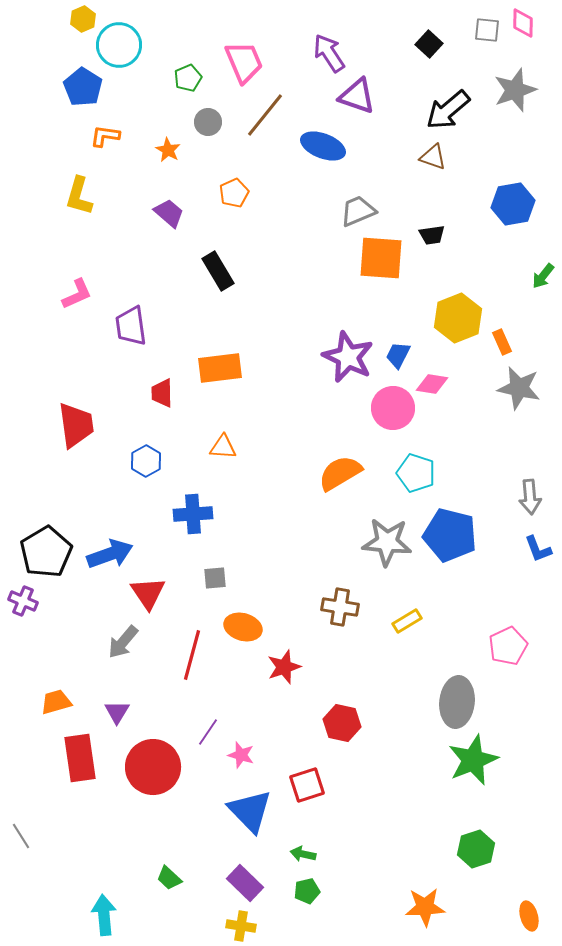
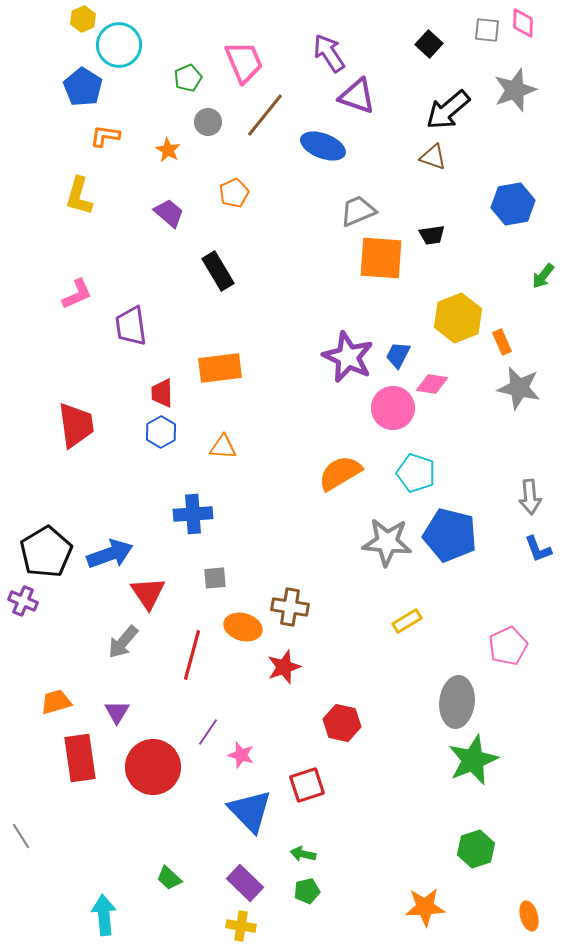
blue hexagon at (146, 461): moved 15 px right, 29 px up
brown cross at (340, 607): moved 50 px left
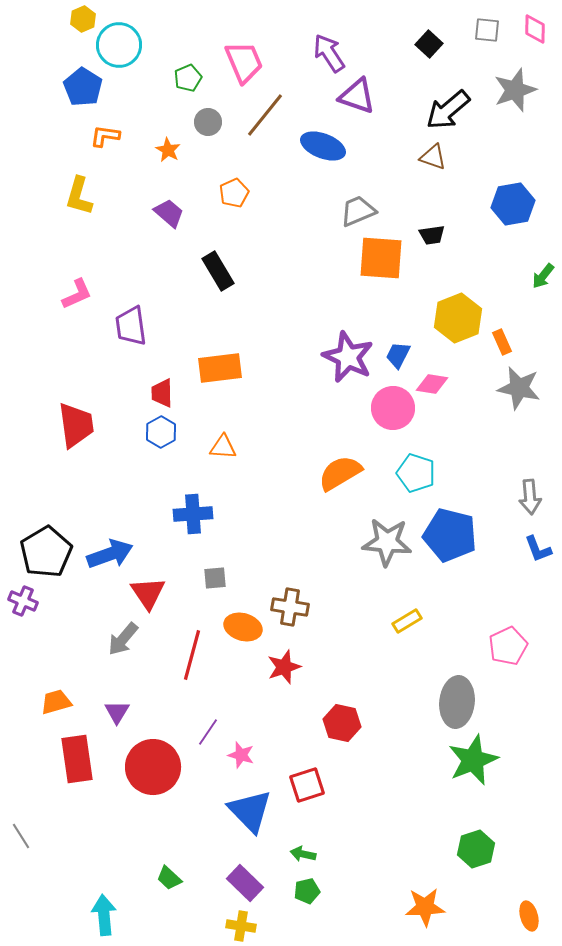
pink diamond at (523, 23): moved 12 px right, 6 px down
gray arrow at (123, 642): moved 3 px up
red rectangle at (80, 758): moved 3 px left, 1 px down
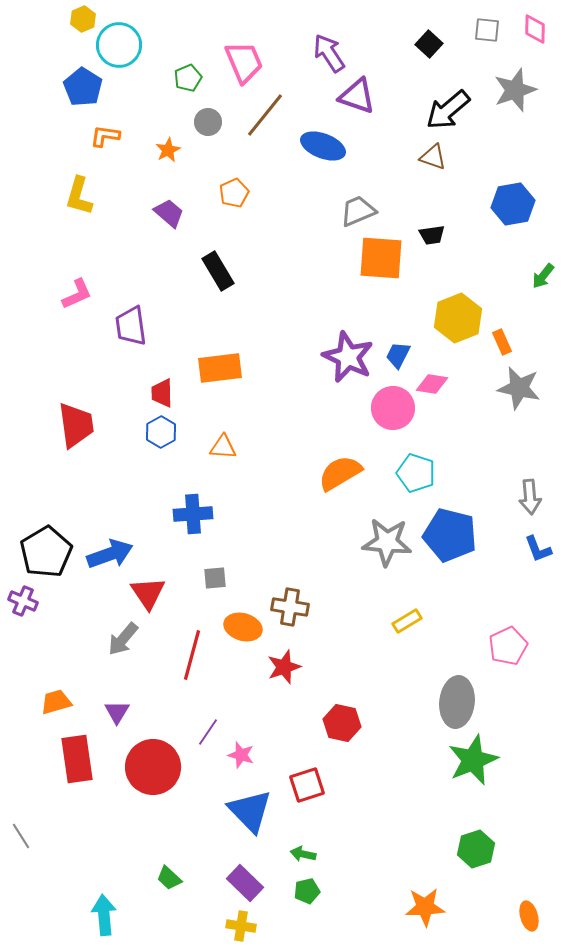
orange star at (168, 150): rotated 15 degrees clockwise
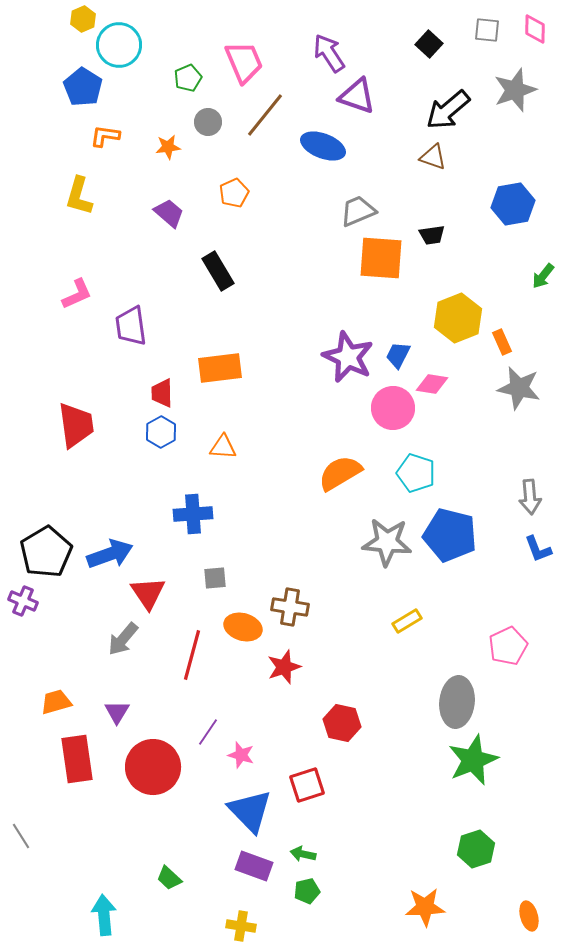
orange star at (168, 150): moved 3 px up; rotated 20 degrees clockwise
purple rectangle at (245, 883): moved 9 px right, 17 px up; rotated 24 degrees counterclockwise
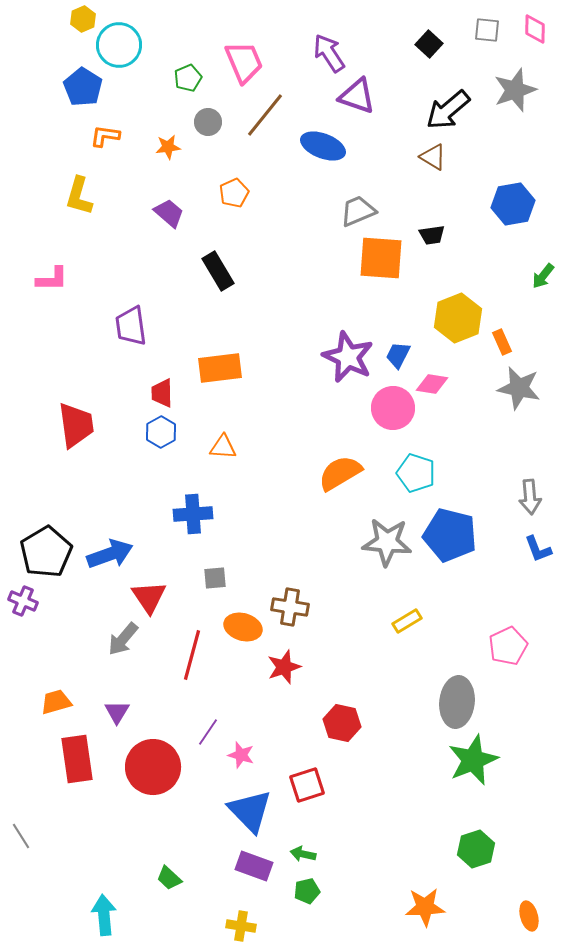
brown triangle at (433, 157): rotated 12 degrees clockwise
pink L-shape at (77, 294): moved 25 px left, 15 px up; rotated 24 degrees clockwise
red triangle at (148, 593): moved 1 px right, 4 px down
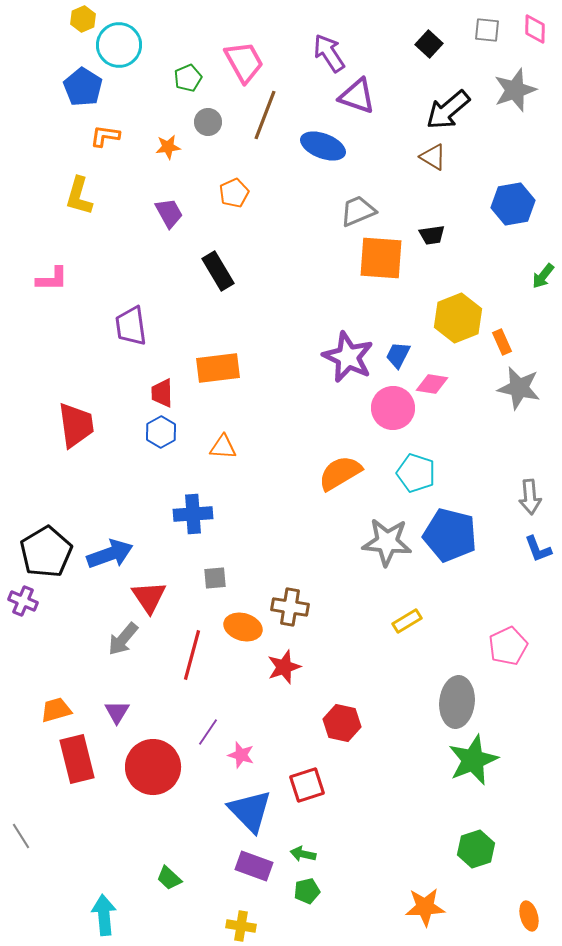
pink trapezoid at (244, 62): rotated 6 degrees counterclockwise
brown line at (265, 115): rotated 18 degrees counterclockwise
purple trapezoid at (169, 213): rotated 20 degrees clockwise
orange rectangle at (220, 368): moved 2 px left
orange trapezoid at (56, 702): moved 8 px down
red rectangle at (77, 759): rotated 6 degrees counterclockwise
